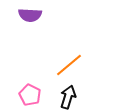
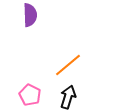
purple semicircle: rotated 95 degrees counterclockwise
orange line: moved 1 px left
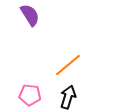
purple semicircle: rotated 30 degrees counterclockwise
pink pentagon: rotated 20 degrees counterclockwise
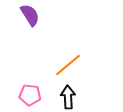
black arrow: rotated 20 degrees counterclockwise
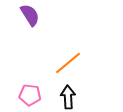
orange line: moved 2 px up
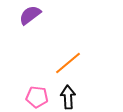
purple semicircle: rotated 95 degrees counterclockwise
pink pentagon: moved 7 px right, 2 px down
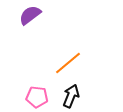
black arrow: moved 3 px right, 1 px up; rotated 25 degrees clockwise
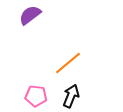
pink pentagon: moved 1 px left, 1 px up
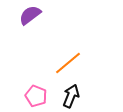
pink pentagon: rotated 15 degrees clockwise
